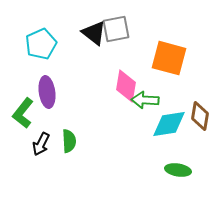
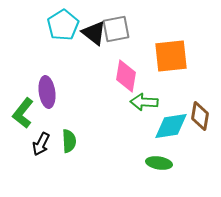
cyan pentagon: moved 22 px right, 19 px up; rotated 8 degrees counterclockwise
orange square: moved 2 px right, 2 px up; rotated 21 degrees counterclockwise
pink diamond: moved 10 px up
green arrow: moved 1 px left, 2 px down
cyan diamond: moved 2 px right, 2 px down
green ellipse: moved 19 px left, 7 px up
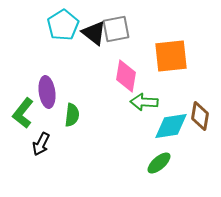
green semicircle: moved 3 px right, 26 px up; rotated 10 degrees clockwise
green ellipse: rotated 50 degrees counterclockwise
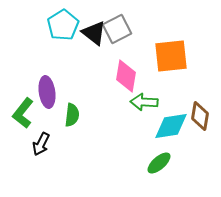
gray square: moved 1 px right; rotated 16 degrees counterclockwise
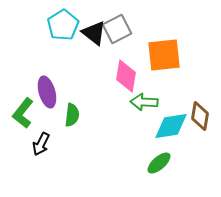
orange square: moved 7 px left, 1 px up
purple ellipse: rotated 8 degrees counterclockwise
